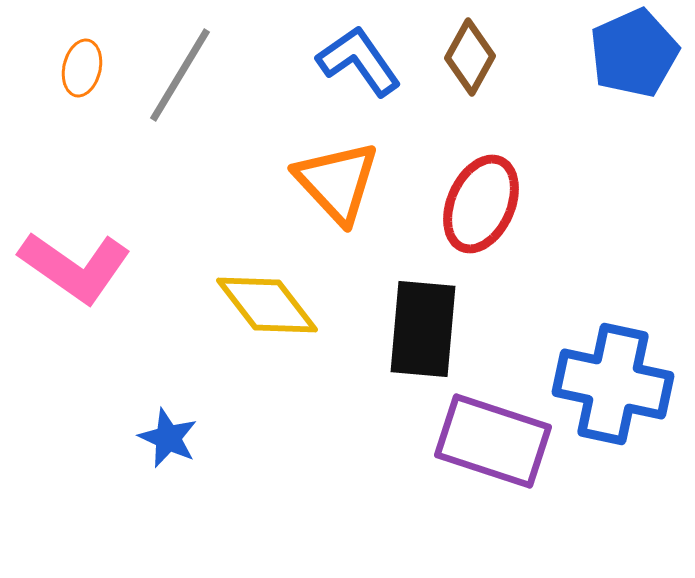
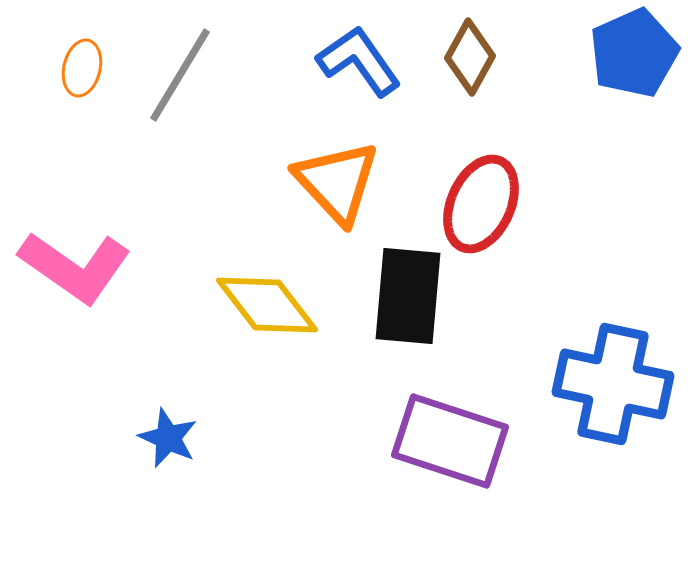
black rectangle: moved 15 px left, 33 px up
purple rectangle: moved 43 px left
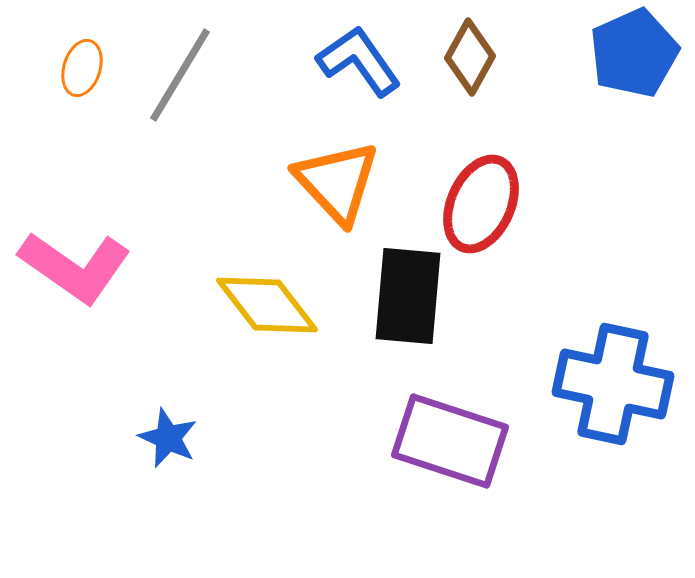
orange ellipse: rotated 4 degrees clockwise
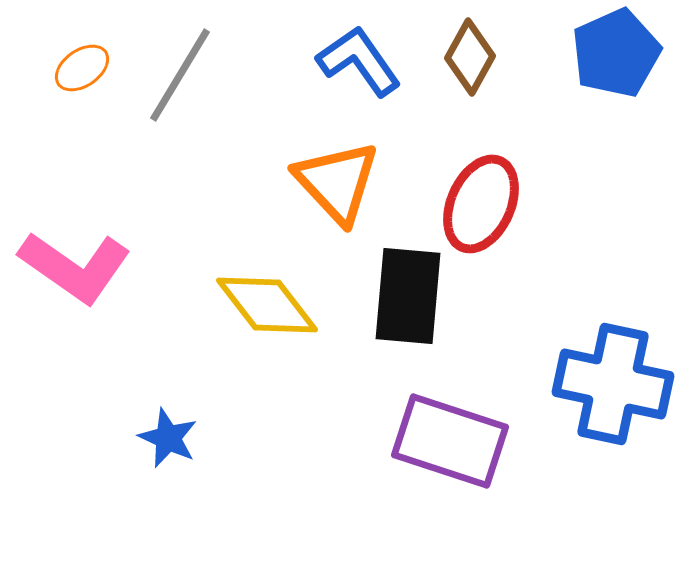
blue pentagon: moved 18 px left
orange ellipse: rotated 38 degrees clockwise
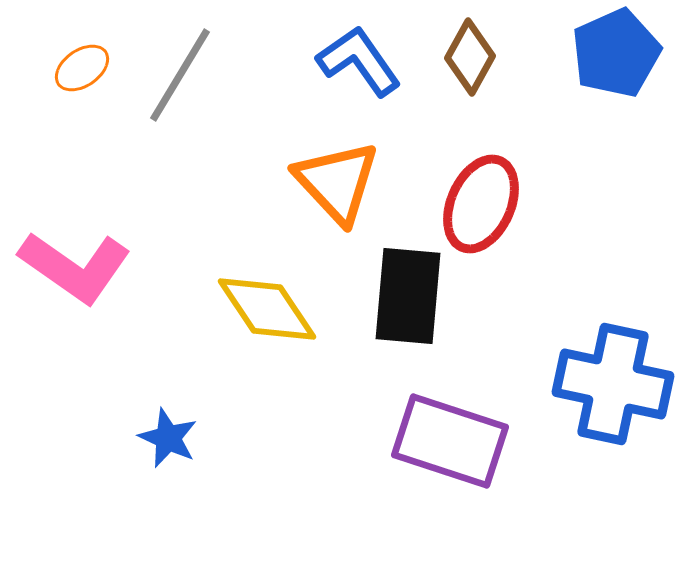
yellow diamond: moved 4 px down; rotated 4 degrees clockwise
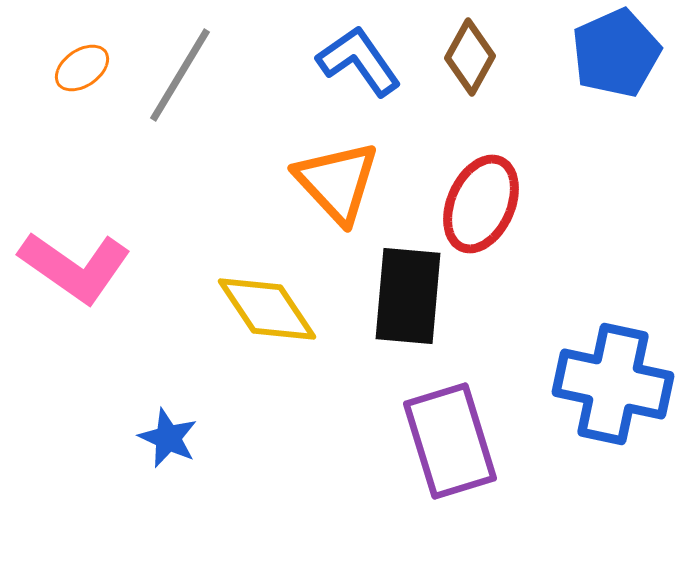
purple rectangle: rotated 55 degrees clockwise
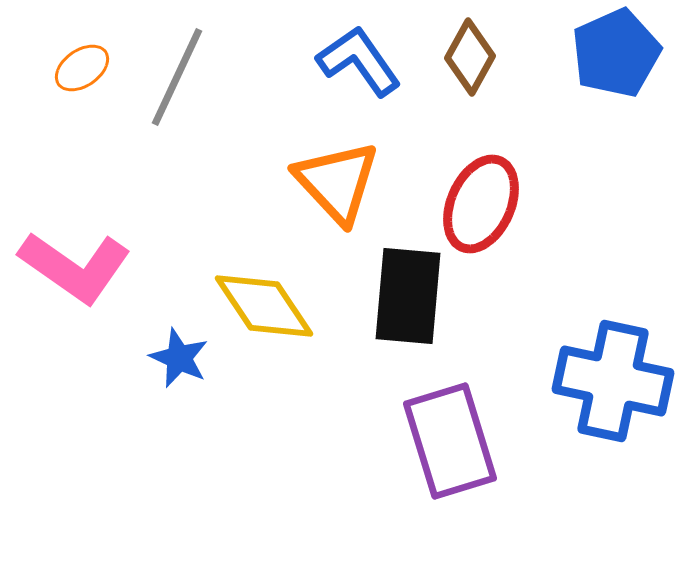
gray line: moved 3 px left, 2 px down; rotated 6 degrees counterclockwise
yellow diamond: moved 3 px left, 3 px up
blue cross: moved 3 px up
blue star: moved 11 px right, 80 px up
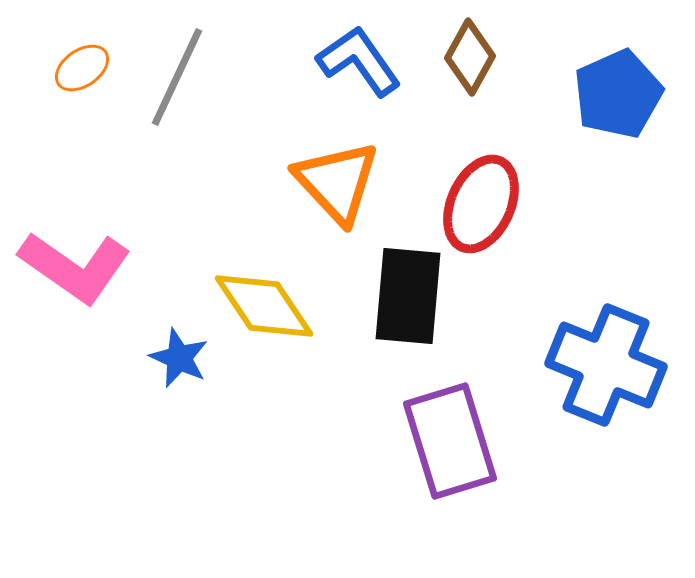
blue pentagon: moved 2 px right, 41 px down
blue cross: moved 7 px left, 16 px up; rotated 10 degrees clockwise
